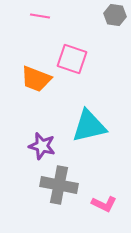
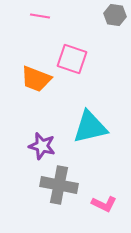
cyan triangle: moved 1 px right, 1 px down
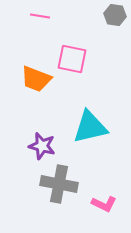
pink square: rotated 8 degrees counterclockwise
gray cross: moved 1 px up
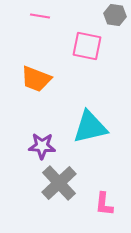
pink square: moved 15 px right, 13 px up
purple star: rotated 12 degrees counterclockwise
gray cross: moved 1 px up; rotated 36 degrees clockwise
pink L-shape: rotated 70 degrees clockwise
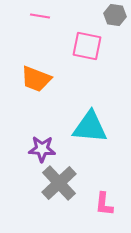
cyan triangle: rotated 18 degrees clockwise
purple star: moved 3 px down
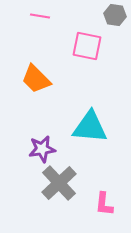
orange trapezoid: rotated 24 degrees clockwise
purple star: rotated 12 degrees counterclockwise
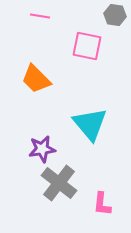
cyan triangle: moved 3 px up; rotated 45 degrees clockwise
gray cross: rotated 9 degrees counterclockwise
pink L-shape: moved 2 px left
